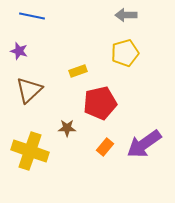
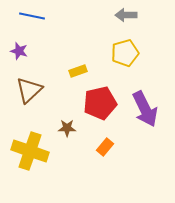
purple arrow: moved 1 px right, 35 px up; rotated 81 degrees counterclockwise
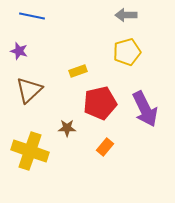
yellow pentagon: moved 2 px right, 1 px up
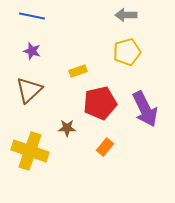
purple star: moved 13 px right
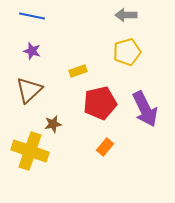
brown star: moved 14 px left, 4 px up; rotated 12 degrees counterclockwise
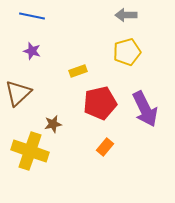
brown triangle: moved 11 px left, 3 px down
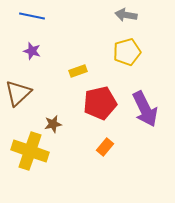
gray arrow: rotated 10 degrees clockwise
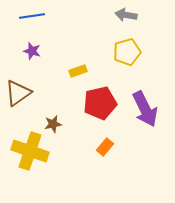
blue line: rotated 20 degrees counterclockwise
brown triangle: rotated 8 degrees clockwise
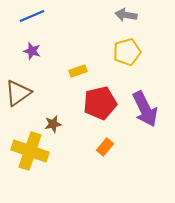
blue line: rotated 15 degrees counterclockwise
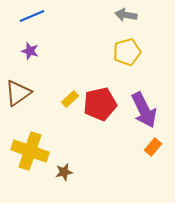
purple star: moved 2 px left
yellow rectangle: moved 8 px left, 28 px down; rotated 24 degrees counterclockwise
red pentagon: moved 1 px down
purple arrow: moved 1 px left, 1 px down
brown star: moved 11 px right, 48 px down
orange rectangle: moved 48 px right
